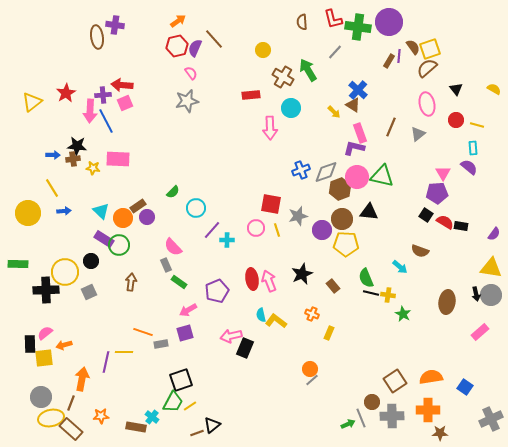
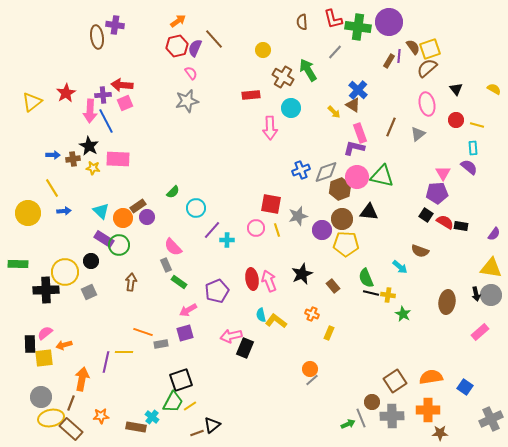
black star at (77, 146): moved 12 px right; rotated 24 degrees clockwise
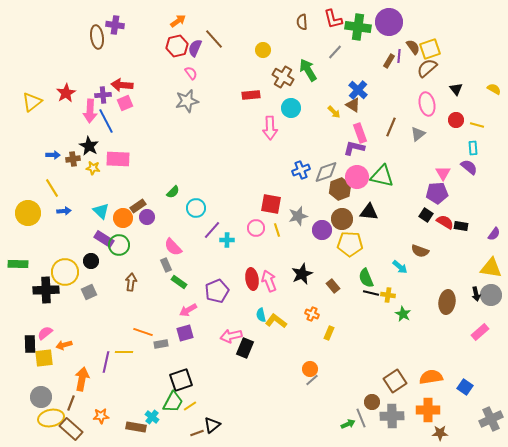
yellow pentagon at (346, 244): moved 4 px right
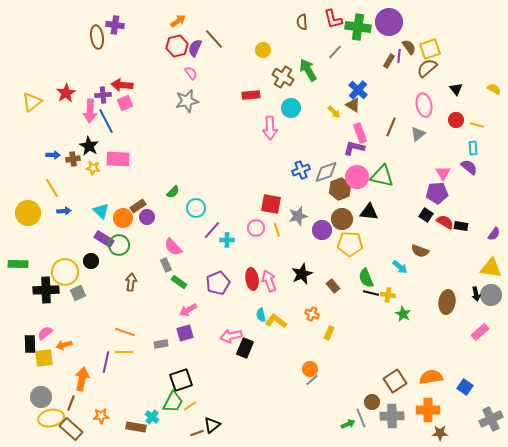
brown semicircle at (413, 47): moved 4 px left
pink ellipse at (427, 104): moved 3 px left, 1 px down
purple pentagon at (217, 291): moved 1 px right, 8 px up
gray square at (89, 292): moved 11 px left, 1 px down
orange line at (143, 332): moved 18 px left
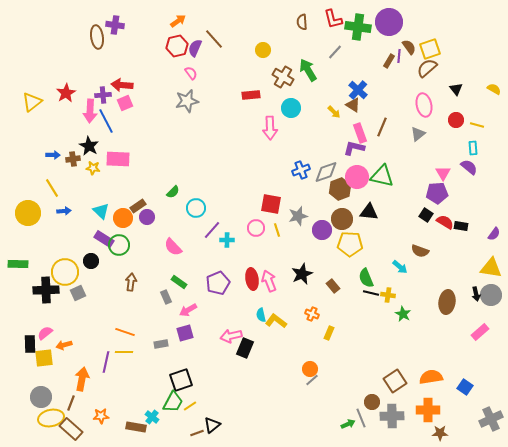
brown line at (391, 127): moved 9 px left
gray rectangle at (166, 265): moved 32 px down
